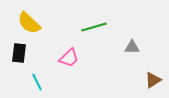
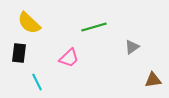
gray triangle: rotated 35 degrees counterclockwise
brown triangle: rotated 24 degrees clockwise
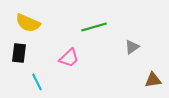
yellow semicircle: moved 1 px left; rotated 20 degrees counterclockwise
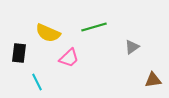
yellow semicircle: moved 20 px right, 10 px down
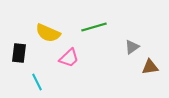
brown triangle: moved 3 px left, 13 px up
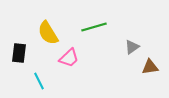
yellow semicircle: rotated 35 degrees clockwise
cyan line: moved 2 px right, 1 px up
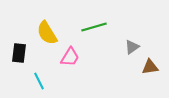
yellow semicircle: moved 1 px left
pink trapezoid: moved 1 px right, 1 px up; rotated 15 degrees counterclockwise
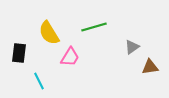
yellow semicircle: moved 2 px right
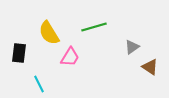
brown triangle: rotated 42 degrees clockwise
cyan line: moved 3 px down
